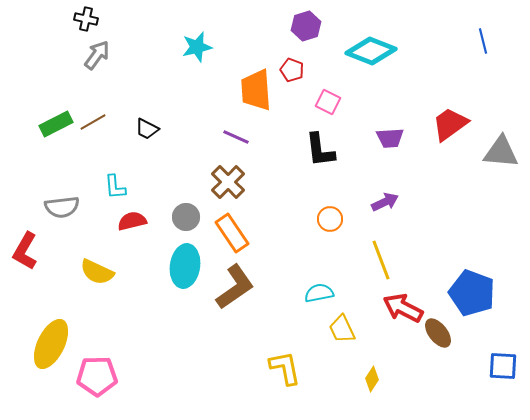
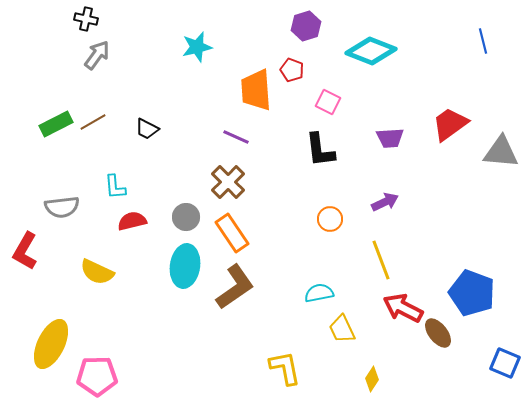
blue square: moved 2 px right, 3 px up; rotated 20 degrees clockwise
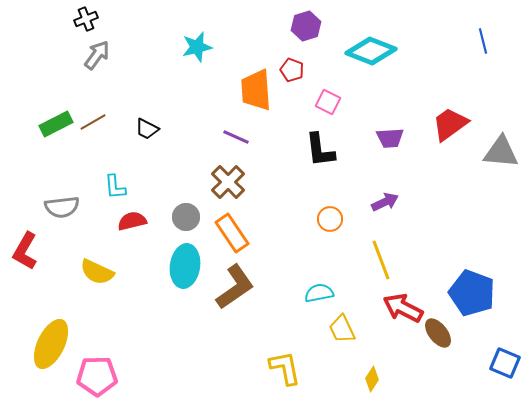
black cross: rotated 35 degrees counterclockwise
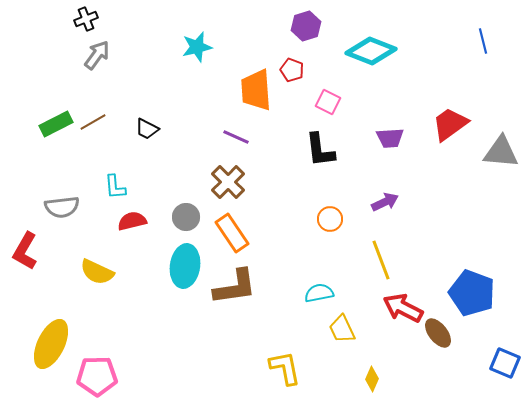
brown L-shape: rotated 27 degrees clockwise
yellow diamond: rotated 10 degrees counterclockwise
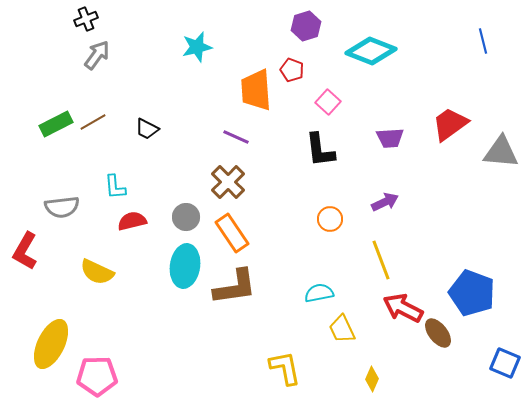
pink square: rotated 15 degrees clockwise
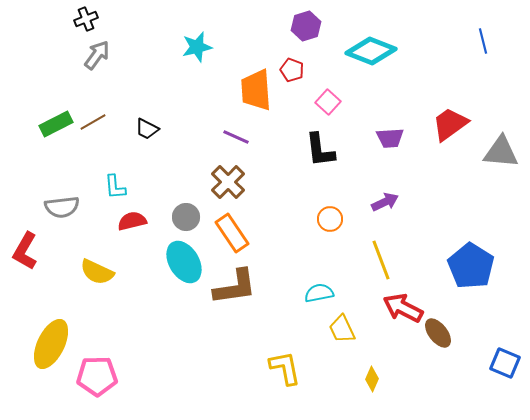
cyan ellipse: moved 1 px left, 4 px up; rotated 39 degrees counterclockwise
blue pentagon: moved 1 px left, 27 px up; rotated 12 degrees clockwise
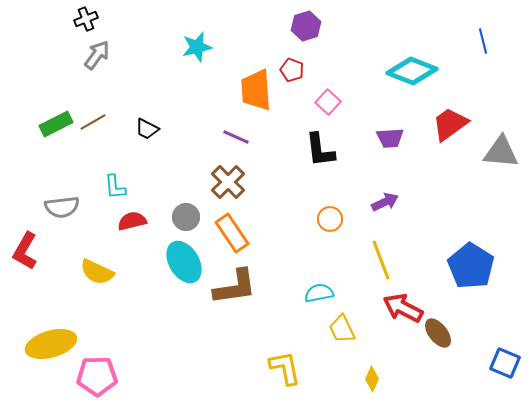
cyan diamond: moved 41 px right, 20 px down
yellow ellipse: rotated 48 degrees clockwise
